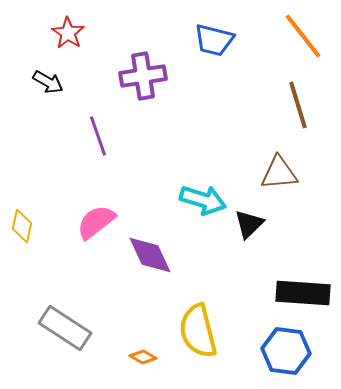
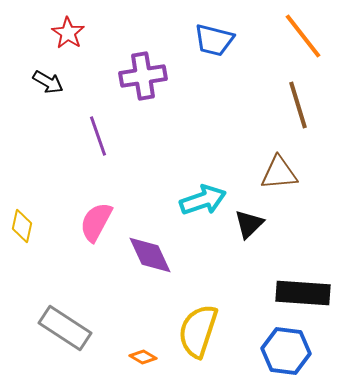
cyan arrow: rotated 36 degrees counterclockwise
pink semicircle: rotated 24 degrees counterclockwise
yellow semicircle: rotated 32 degrees clockwise
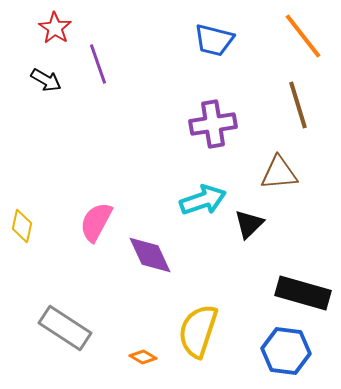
red star: moved 13 px left, 5 px up
purple cross: moved 70 px right, 48 px down
black arrow: moved 2 px left, 2 px up
purple line: moved 72 px up
black rectangle: rotated 12 degrees clockwise
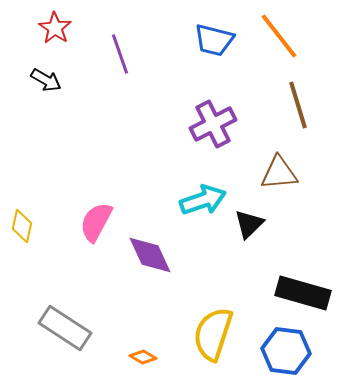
orange line: moved 24 px left
purple line: moved 22 px right, 10 px up
purple cross: rotated 18 degrees counterclockwise
yellow semicircle: moved 15 px right, 3 px down
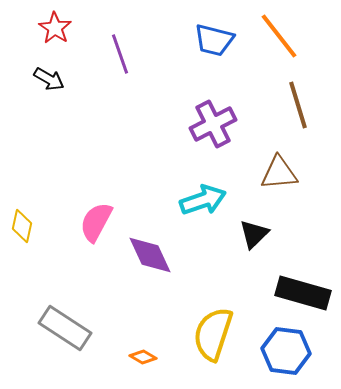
black arrow: moved 3 px right, 1 px up
black triangle: moved 5 px right, 10 px down
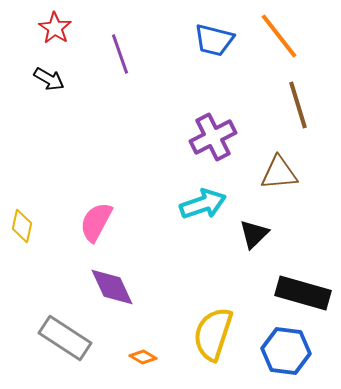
purple cross: moved 13 px down
cyan arrow: moved 4 px down
purple diamond: moved 38 px left, 32 px down
gray rectangle: moved 10 px down
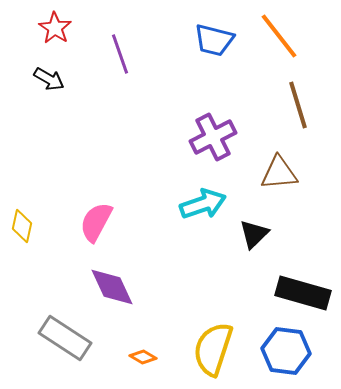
yellow semicircle: moved 15 px down
